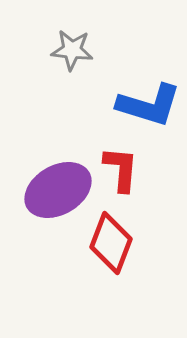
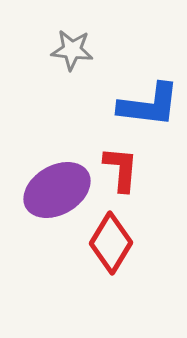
blue L-shape: rotated 10 degrees counterclockwise
purple ellipse: moved 1 px left
red diamond: rotated 10 degrees clockwise
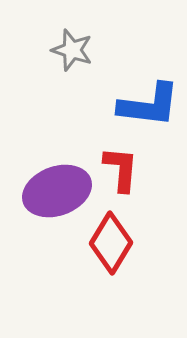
gray star: rotated 12 degrees clockwise
purple ellipse: moved 1 px down; rotated 10 degrees clockwise
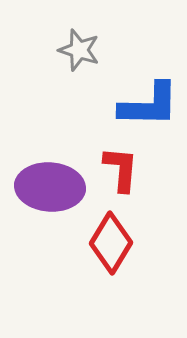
gray star: moved 7 px right
blue L-shape: rotated 6 degrees counterclockwise
purple ellipse: moved 7 px left, 4 px up; rotated 24 degrees clockwise
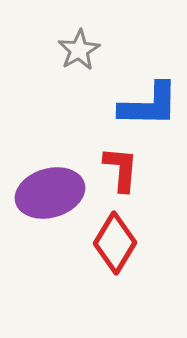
gray star: rotated 24 degrees clockwise
purple ellipse: moved 6 px down; rotated 20 degrees counterclockwise
red diamond: moved 4 px right
